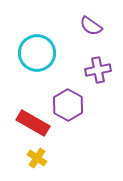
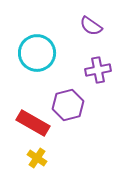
purple hexagon: rotated 16 degrees clockwise
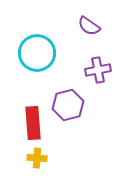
purple semicircle: moved 2 px left
red rectangle: rotated 56 degrees clockwise
yellow cross: rotated 30 degrees counterclockwise
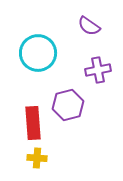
cyan circle: moved 1 px right
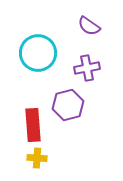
purple cross: moved 11 px left, 2 px up
red rectangle: moved 2 px down
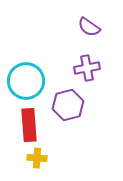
purple semicircle: moved 1 px down
cyan circle: moved 12 px left, 28 px down
red rectangle: moved 4 px left
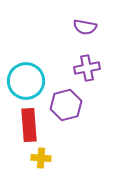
purple semicircle: moved 4 px left; rotated 25 degrees counterclockwise
purple hexagon: moved 2 px left
yellow cross: moved 4 px right
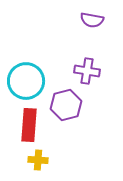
purple semicircle: moved 7 px right, 7 px up
purple cross: moved 3 px down; rotated 20 degrees clockwise
red rectangle: rotated 8 degrees clockwise
yellow cross: moved 3 px left, 2 px down
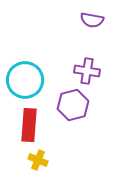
cyan circle: moved 1 px left, 1 px up
purple hexagon: moved 7 px right
yellow cross: rotated 18 degrees clockwise
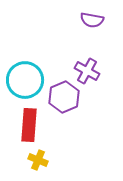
purple cross: rotated 20 degrees clockwise
purple hexagon: moved 9 px left, 8 px up; rotated 8 degrees counterclockwise
